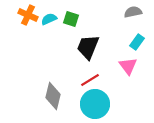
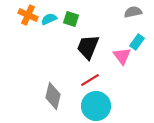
pink triangle: moved 6 px left, 10 px up
cyan circle: moved 1 px right, 2 px down
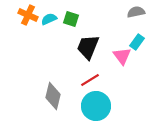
gray semicircle: moved 3 px right
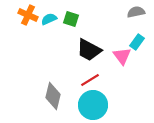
black trapezoid: moved 1 px right, 3 px down; rotated 84 degrees counterclockwise
cyan circle: moved 3 px left, 1 px up
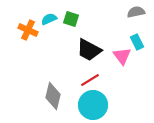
orange cross: moved 15 px down
cyan rectangle: rotated 63 degrees counterclockwise
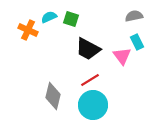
gray semicircle: moved 2 px left, 4 px down
cyan semicircle: moved 2 px up
black trapezoid: moved 1 px left, 1 px up
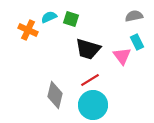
black trapezoid: rotated 12 degrees counterclockwise
gray diamond: moved 2 px right, 1 px up
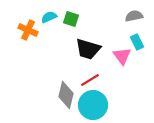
gray diamond: moved 11 px right
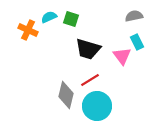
cyan circle: moved 4 px right, 1 px down
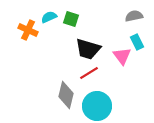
red line: moved 1 px left, 7 px up
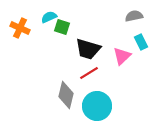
green square: moved 9 px left, 8 px down
orange cross: moved 8 px left, 2 px up
cyan rectangle: moved 4 px right
pink triangle: rotated 24 degrees clockwise
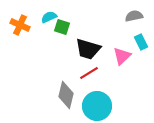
orange cross: moved 3 px up
